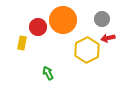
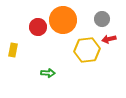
red arrow: moved 1 px right, 1 px down
yellow rectangle: moved 9 px left, 7 px down
yellow hexagon: rotated 20 degrees clockwise
green arrow: rotated 120 degrees clockwise
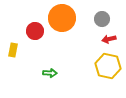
orange circle: moved 1 px left, 2 px up
red circle: moved 3 px left, 4 px down
yellow hexagon: moved 21 px right, 16 px down; rotated 20 degrees clockwise
green arrow: moved 2 px right
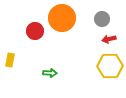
yellow rectangle: moved 3 px left, 10 px down
yellow hexagon: moved 2 px right; rotated 15 degrees counterclockwise
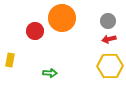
gray circle: moved 6 px right, 2 px down
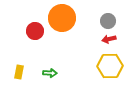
yellow rectangle: moved 9 px right, 12 px down
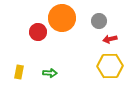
gray circle: moved 9 px left
red circle: moved 3 px right, 1 px down
red arrow: moved 1 px right
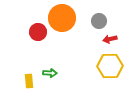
yellow rectangle: moved 10 px right, 9 px down; rotated 16 degrees counterclockwise
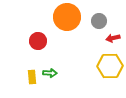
orange circle: moved 5 px right, 1 px up
red circle: moved 9 px down
red arrow: moved 3 px right, 1 px up
yellow rectangle: moved 3 px right, 4 px up
